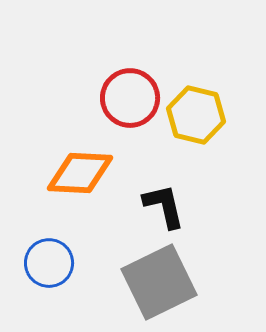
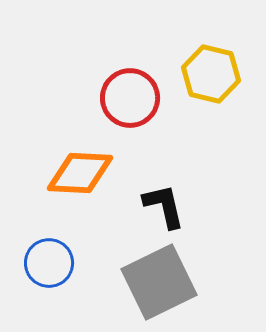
yellow hexagon: moved 15 px right, 41 px up
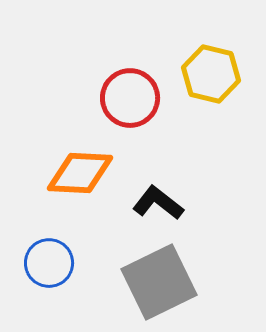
black L-shape: moved 6 px left, 3 px up; rotated 39 degrees counterclockwise
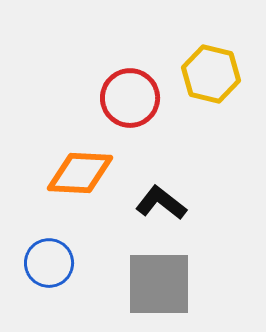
black L-shape: moved 3 px right
gray square: moved 2 px down; rotated 26 degrees clockwise
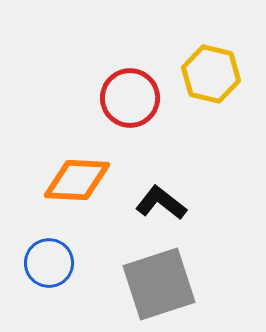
orange diamond: moved 3 px left, 7 px down
gray square: rotated 18 degrees counterclockwise
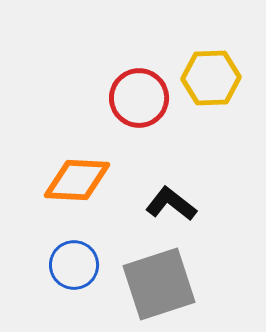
yellow hexagon: moved 4 px down; rotated 16 degrees counterclockwise
red circle: moved 9 px right
black L-shape: moved 10 px right, 1 px down
blue circle: moved 25 px right, 2 px down
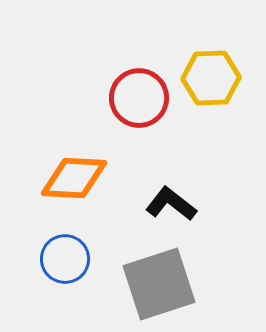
orange diamond: moved 3 px left, 2 px up
blue circle: moved 9 px left, 6 px up
